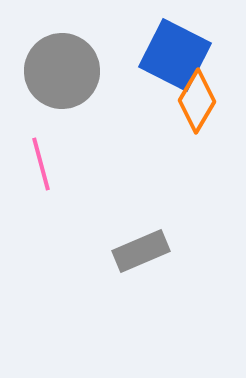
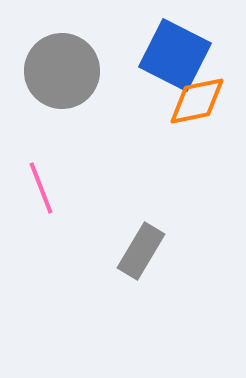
orange diamond: rotated 48 degrees clockwise
pink line: moved 24 px down; rotated 6 degrees counterclockwise
gray rectangle: rotated 36 degrees counterclockwise
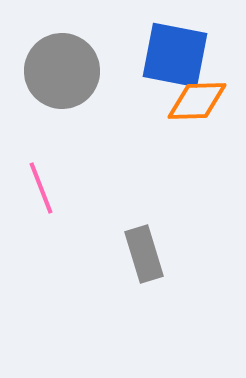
blue square: rotated 16 degrees counterclockwise
orange diamond: rotated 10 degrees clockwise
gray rectangle: moved 3 px right, 3 px down; rotated 48 degrees counterclockwise
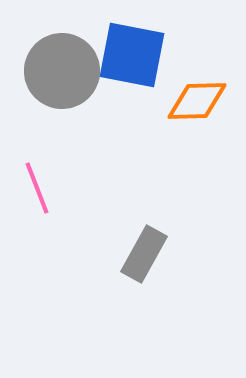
blue square: moved 43 px left
pink line: moved 4 px left
gray rectangle: rotated 46 degrees clockwise
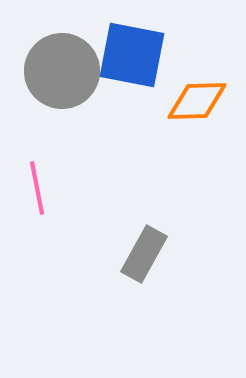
pink line: rotated 10 degrees clockwise
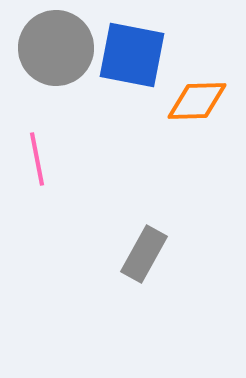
gray circle: moved 6 px left, 23 px up
pink line: moved 29 px up
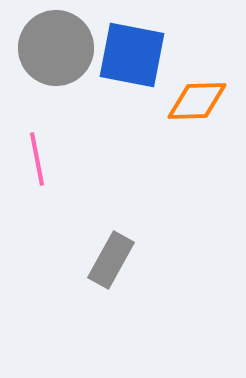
gray rectangle: moved 33 px left, 6 px down
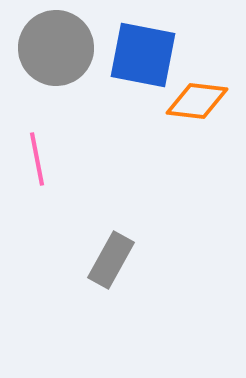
blue square: moved 11 px right
orange diamond: rotated 8 degrees clockwise
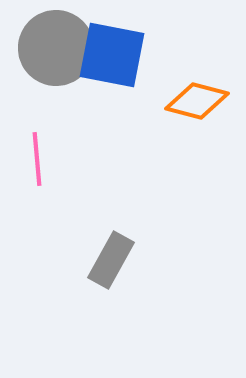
blue square: moved 31 px left
orange diamond: rotated 8 degrees clockwise
pink line: rotated 6 degrees clockwise
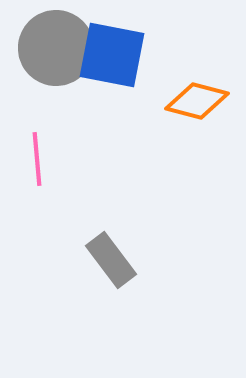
gray rectangle: rotated 66 degrees counterclockwise
